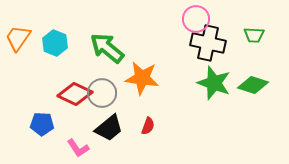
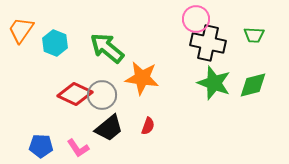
orange trapezoid: moved 3 px right, 8 px up
green diamond: rotated 32 degrees counterclockwise
gray circle: moved 2 px down
blue pentagon: moved 1 px left, 22 px down
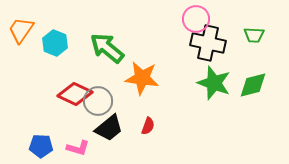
gray circle: moved 4 px left, 6 px down
pink L-shape: rotated 40 degrees counterclockwise
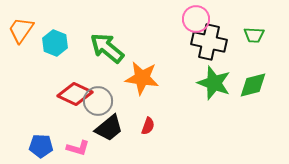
black cross: moved 1 px right, 1 px up
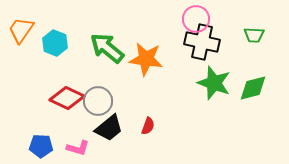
black cross: moved 7 px left
orange star: moved 4 px right, 19 px up
green diamond: moved 3 px down
red diamond: moved 8 px left, 4 px down
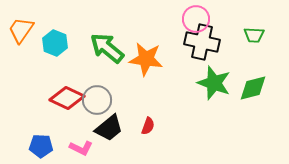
gray circle: moved 1 px left, 1 px up
pink L-shape: moved 3 px right; rotated 10 degrees clockwise
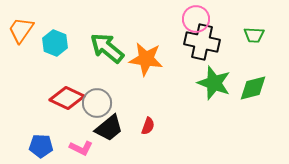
gray circle: moved 3 px down
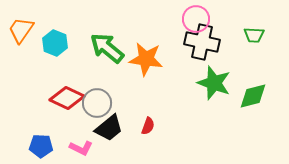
green diamond: moved 8 px down
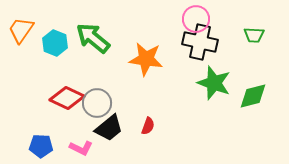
black cross: moved 2 px left
green arrow: moved 14 px left, 10 px up
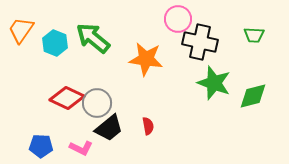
pink circle: moved 18 px left
red semicircle: rotated 30 degrees counterclockwise
